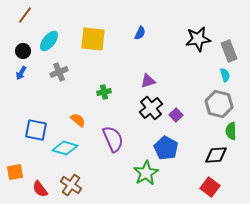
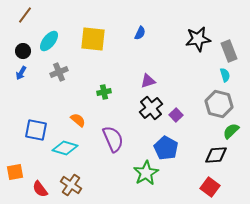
green semicircle: rotated 48 degrees clockwise
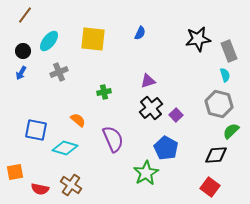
red semicircle: rotated 42 degrees counterclockwise
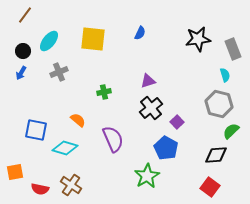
gray rectangle: moved 4 px right, 2 px up
purple square: moved 1 px right, 7 px down
green star: moved 1 px right, 3 px down
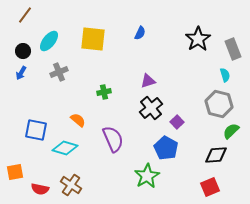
black star: rotated 25 degrees counterclockwise
red square: rotated 30 degrees clockwise
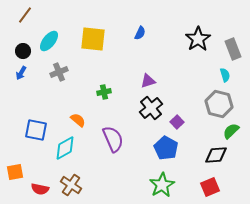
cyan diamond: rotated 45 degrees counterclockwise
green star: moved 15 px right, 9 px down
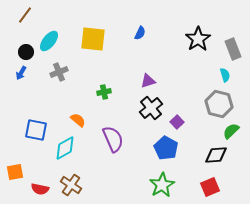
black circle: moved 3 px right, 1 px down
